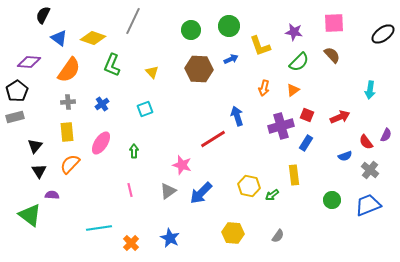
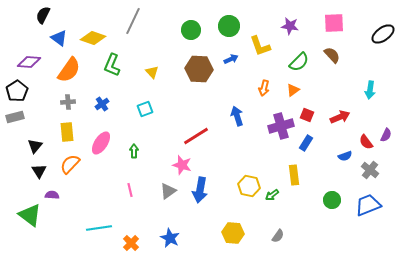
purple star at (294, 32): moved 4 px left, 6 px up
red line at (213, 139): moved 17 px left, 3 px up
blue arrow at (201, 193): moved 1 px left, 3 px up; rotated 35 degrees counterclockwise
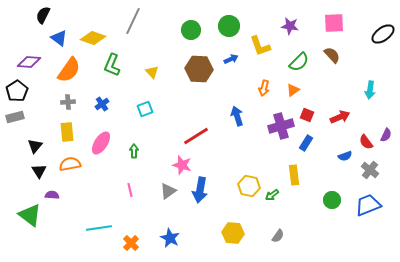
orange semicircle at (70, 164): rotated 35 degrees clockwise
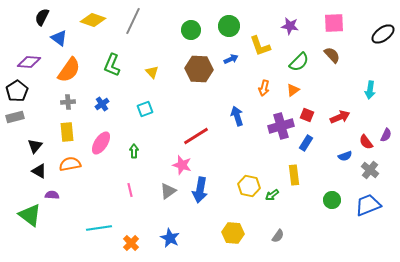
black semicircle at (43, 15): moved 1 px left, 2 px down
yellow diamond at (93, 38): moved 18 px up
black triangle at (39, 171): rotated 28 degrees counterclockwise
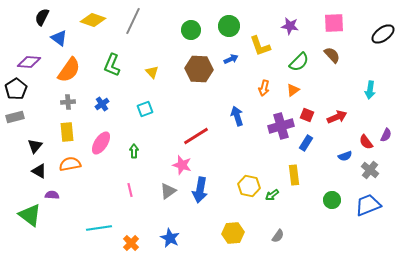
black pentagon at (17, 91): moved 1 px left, 2 px up
red arrow at (340, 117): moved 3 px left
yellow hexagon at (233, 233): rotated 10 degrees counterclockwise
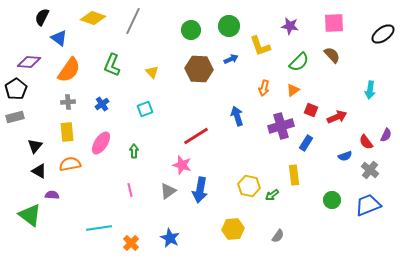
yellow diamond at (93, 20): moved 2 px up
red square at (307, 115): moved 4 px right, 5 px up
yellow hexagon at (233, 233): moved 4 px up
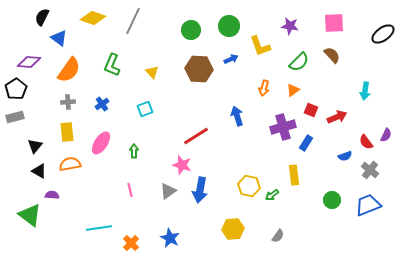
cyan arrow at (370, 90): moved 5 px left, 1 px down
purple cross at (281, 126): moved 2 px right, 1 px down
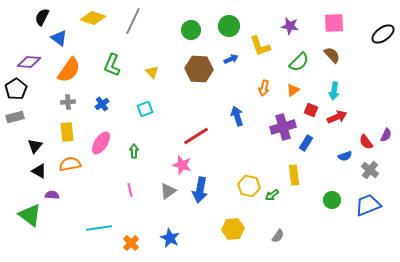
cyan arrow at (365, 91): moved 31 px left
